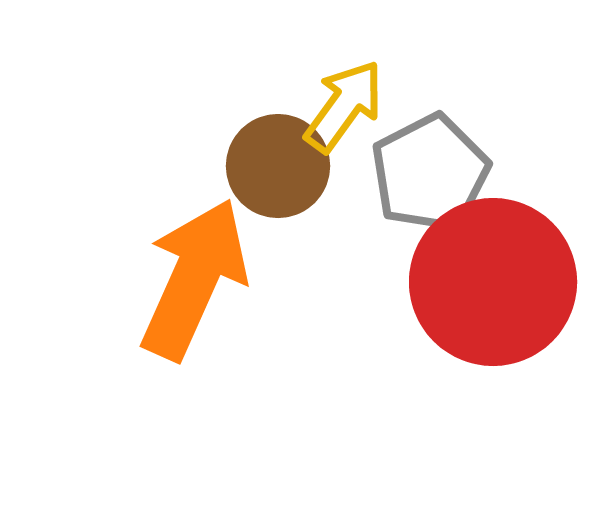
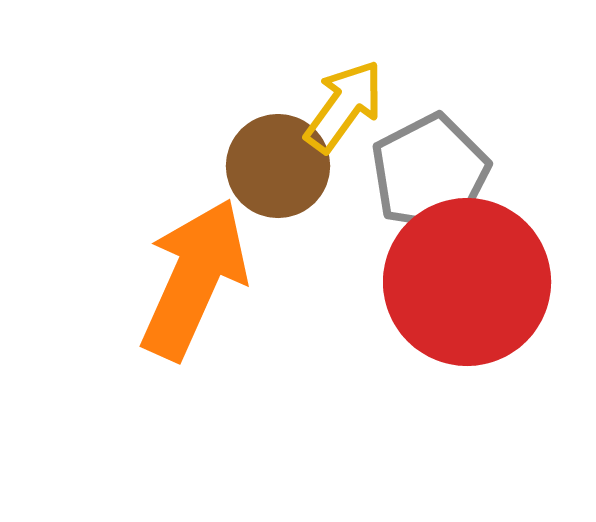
red circle: moved 26 px left
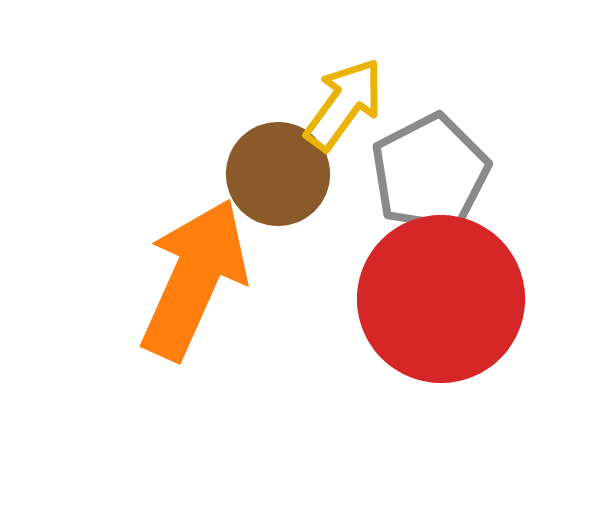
yellow arrow: moved 2 px up
brown circle: moved 8 px down
red circle: moved 26 px left, 17 px down
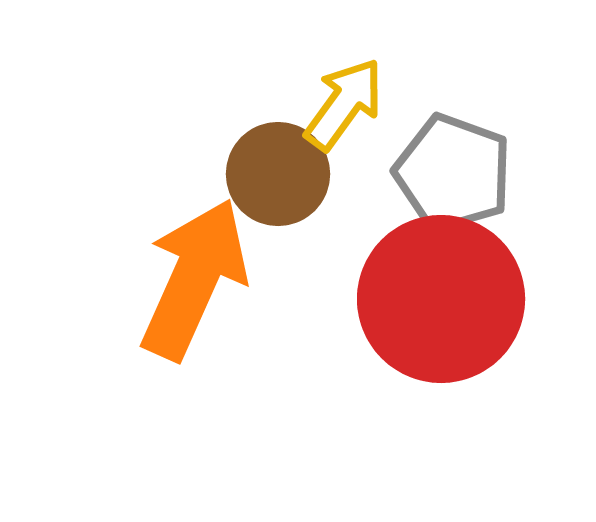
gray pentagon: moved 23 px right; rotated 25 degrees counterclockwise
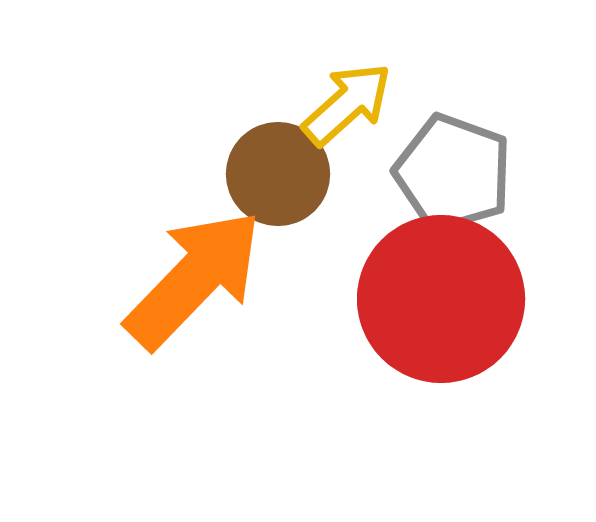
yellow arrow: moved 3 px right; rotated 12 degrees clockwise
orange arrow: rotated 20 degrees clockwise
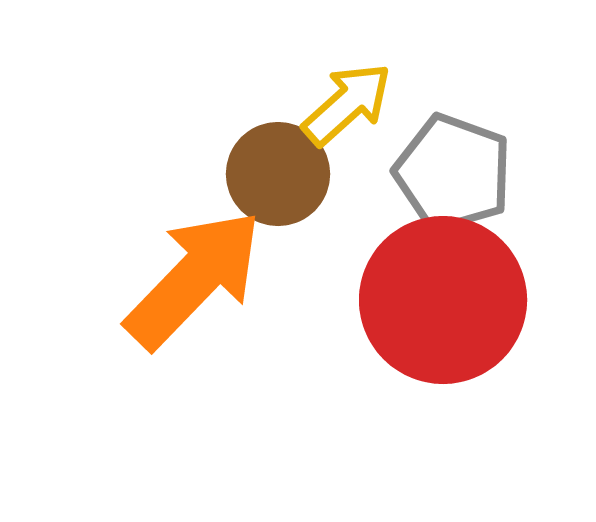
red circle: moved 2 px right, 1 px down
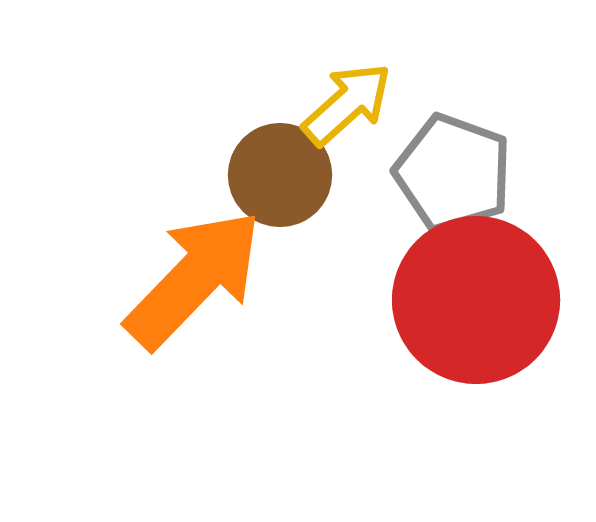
brown circle: moved 2 px right, 1 px down
red circle: moved 33 px right
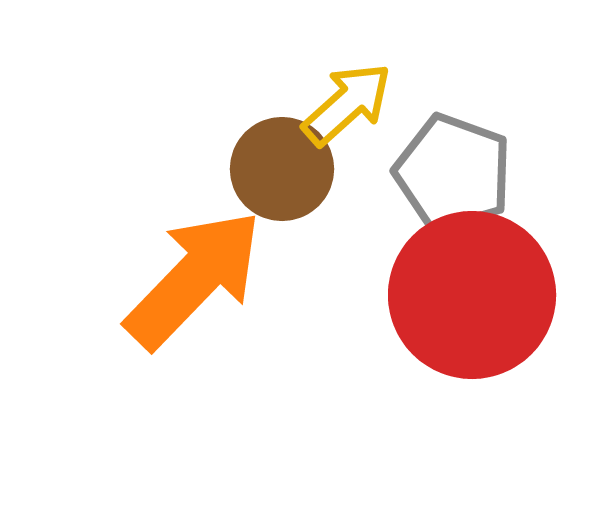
brown circle: moved 2 px right, 6 px up
red circle: moved 4 px left, 5 px up
